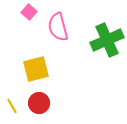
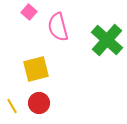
green cross: rotated 24 degrees counterclockwise
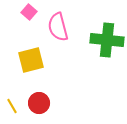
green cross: rotated 36 degrees counterclockwise
yellow square: moved 5 px left, 9 px up
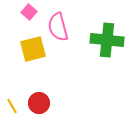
yellow square: moved 2 px right, 11 px up
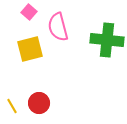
yellow square: moved 3 px left
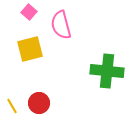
pink semicircle: moved 3 px right, 2 px up
green cross: moved 31 px down
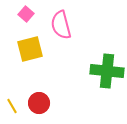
pink square: moved 3 px left, 2 px down
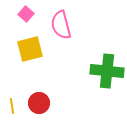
yellow line: rotated 21 degrees clockwise
